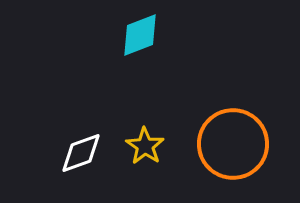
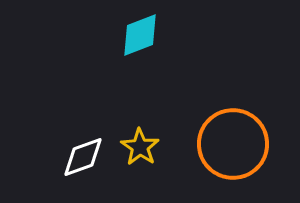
yellow star: moved 5 px left, 1 px down
white diamond: moved 2 px right, 4 px down
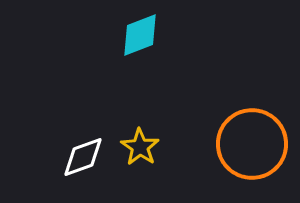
orange circle: moved 19 px right
